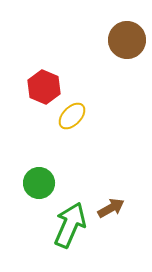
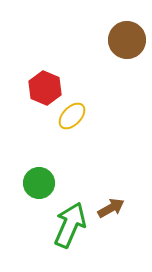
red hexagon: moved 1 px right, 1 px down
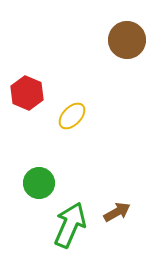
red hexagon: moved 18 px left, 5 px down
brown arrow: moved 6 px right, 4 px down
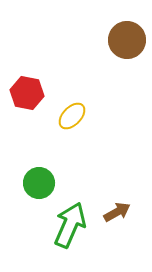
red hexagon: rotated 12 degrees counterclockwise
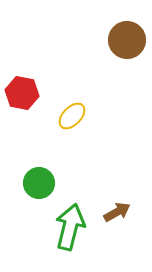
red hexagon: moved 5 px left
green arrow: moved 2 px down; rotated 9 degrees counterclockwise
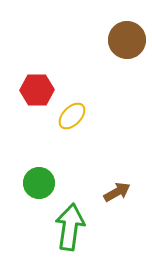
red hexagon: moved 15 px right, 3 px up; rotated 12 degrees counterclockwise
brown arrow: moved 20 px up
green arrow: rotated 6 degrees counterclockwise
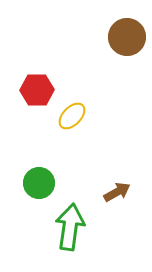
brown circle: moved 3 px up
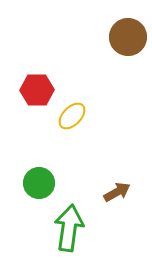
brown circle: moved 1 px right
green arrow: moved 1 px left, 1 px down
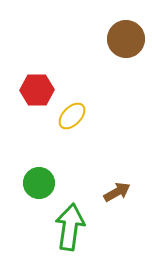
brown circle: moved 2 px left, 2 px down
green arrow: moved 1 px right, 1 px up
